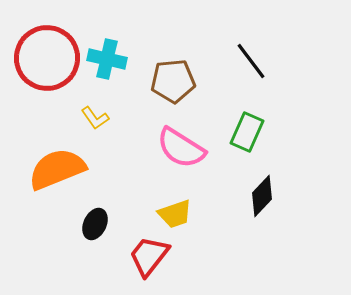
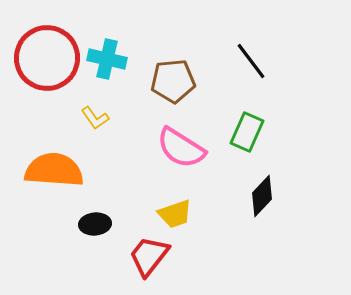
orange semicircle: moved 3 px left, 1 px down; rotated 26 degrees clockwise
black ellipse: rotated 60 degrees clockwise
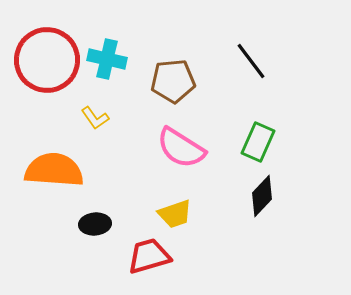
red circle: moved 2 px down
green rectangle: moved 11 px right, 10 px down
red trapezoid: rotated 36 degrees clockwise
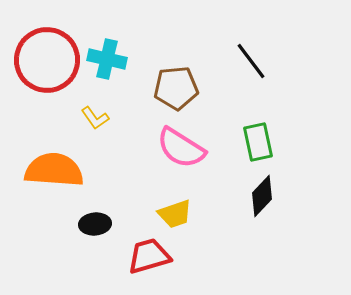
brown pentagon: moved 3 px right, 7 px down
green rectangle: rotated 36 degrees counterclockwise
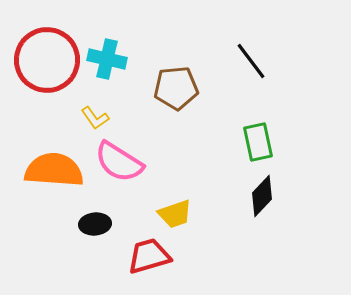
pink semicircle: moved 62 px left, 14 px down
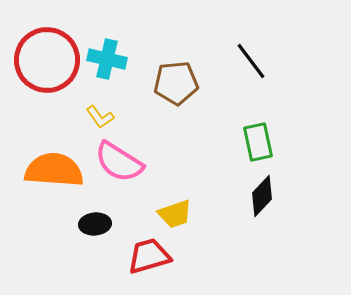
brown pentagon: moved 5 px up
yellow L-shape: moved 5 px right, 1 px up
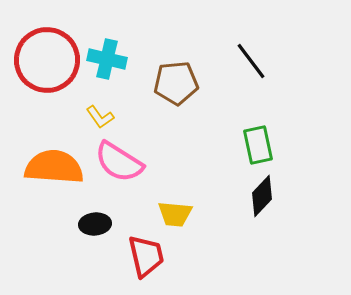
green rectangle: moved 3 px down
orange semicircle: moved 3 px up
yellow trapezoid: rotated 24 degrees clockwise
red trapezoid: moved 3 px left; rotated 93 degrees clockwise
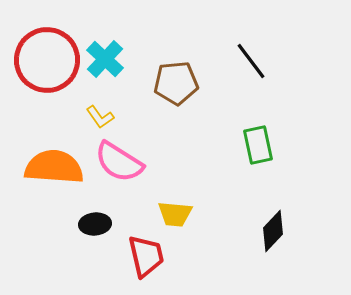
cyan cross: moved 2 px left; rotated 30 degrees clockwise
black diamond: moved 11 px right, 35 px down
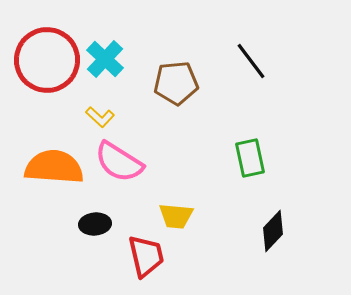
yellow L-shape: rotated 12 degrees counterclockwise
green rectangle: moved 8 px left, 13 px down
yellow trapezoid: moved 1 px right, 2 px down
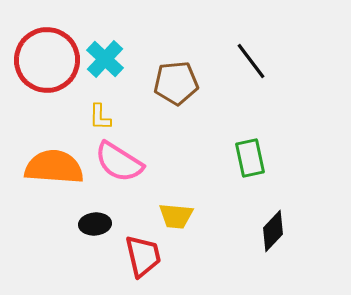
yellow L-shape: rotated 48 degrees clockwise
red trapezoid: moved 3 px left
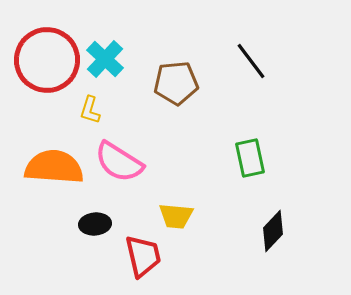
yellow L-shape: moved 10 px left, 7 px up; rotated 16 degrees clockwise
